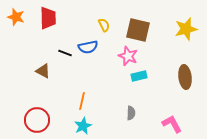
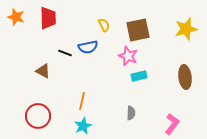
brown square: rotated 25 degrees counterclockwise
red circle: moved 1 px right, 4 px up
pink L-shape: rotated 65 degrees clockwise
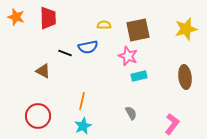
yellow semicircle: rotated 64 degrees counterclockwise
gray semicircle: rotated 32 degrees counterclockwise
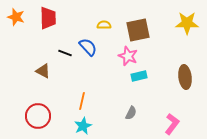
yellow star: moved 1 px right, 6 px up; rotated 15 degrees clockwise
blue semicircle: rotated 120 degrees counterclockwise
gray semicircle: rotated 56 degrees clockwise
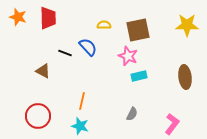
orange star: moved 2 px right
yellow star: moved 2 px down
gray semicircle: moved 1 px right, 1 px down
cyan star: moved 3 px left; rotated 30 degrees counterclockwise
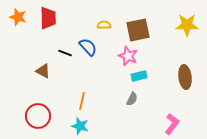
gray semicircle: moved 15 px up
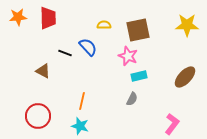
orange star: rotated 24 degrees counterclockwise
brown ellipse: rotated 50 degrees clockwise
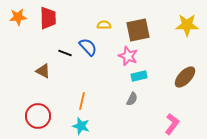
cyan star: moved 1 px right
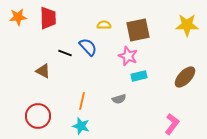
gray semicircle: moved 13 px left; rotated 48 degrees clockwise
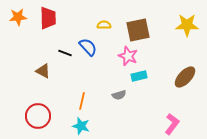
gray semicircle: moved 4 px up
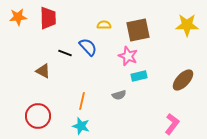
brown ellipse: moved 2 px left, 3 px down
